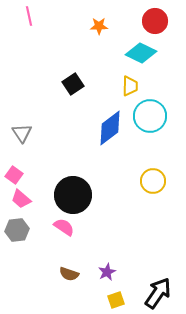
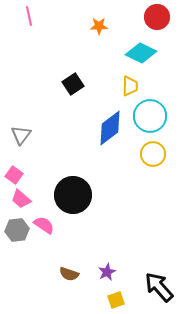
red circle: moved 2 px right, 4 px up
gray triangle: moved 1 px left, 2 px down; rotated 10 degrees clockwise
yellow circle: moved 27 px up
pink semicircle: moved 20 px left, 2 px up
black arrow: moved 1 px right, 6 px up; rotated 76 degrees counterclockwise
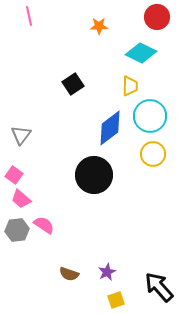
black circle: moved 21 px right, 20 px up
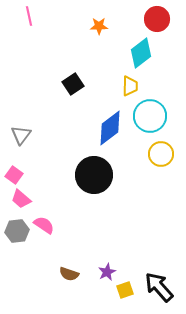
red circle: moved 2 px down
cyan diamond: rotated 64 degrees counterclockwise
yellow circle: moved 8 px right
gray hexagon: moved 1 px down
yellow square: moved 9 px right, 10 px up
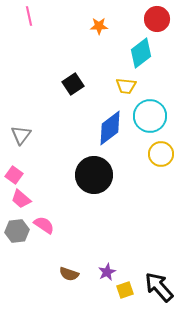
yellow trapezoid: moved 4 px left; rotated 95 degrees clockwise
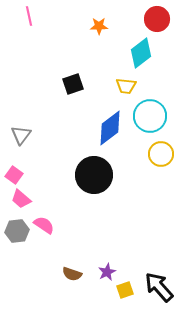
black square: rotated 15 degrees clockwise
brown semicircle: moved 3 px right
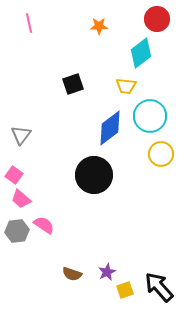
pink line: moved 7 px down
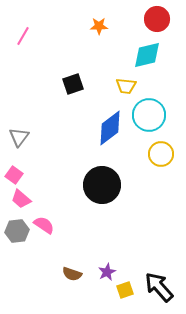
pink line: moved 6 px left, 13 px down; rotated 42 degrees clockwise
cyan diamond: moved 6 px right, 2 px down; rotated 24 degrees clockwise
cyan circle: moved 1 px left, 1 px up
gray triangle: moved 2 px left, 2 px down
black circle: moved 8 px right, 10 px down
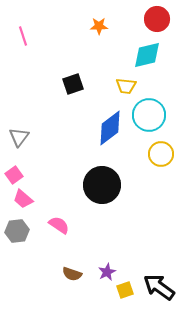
pink line: rotated 48 degrees counterclockwise
pink square: rotated 18 degrees clockwise
pink trapezoid: moved 2 px right
pink semicircle: moved 15 px right
black arrow: rotated 12 degrees counterclockwise
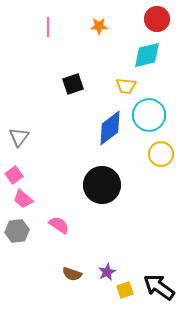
pink line: moved 25 px right, 9 px up; rotated 18 degrees clockwise
